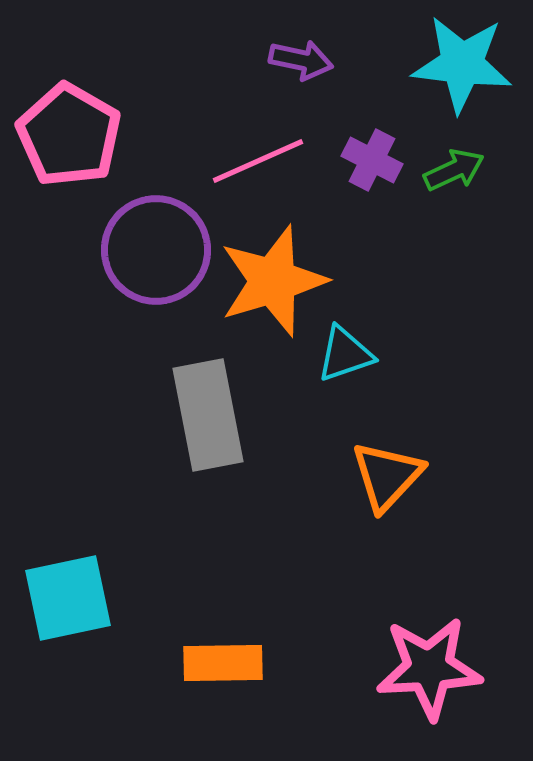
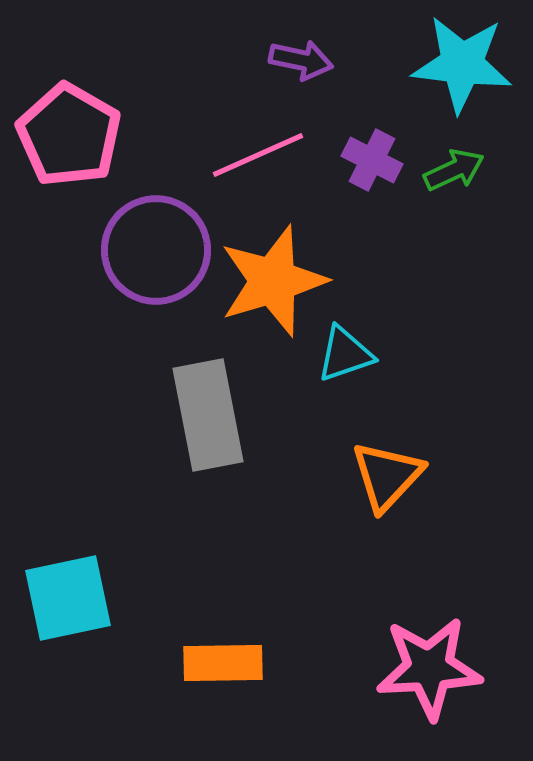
pink line: moved 6 px up
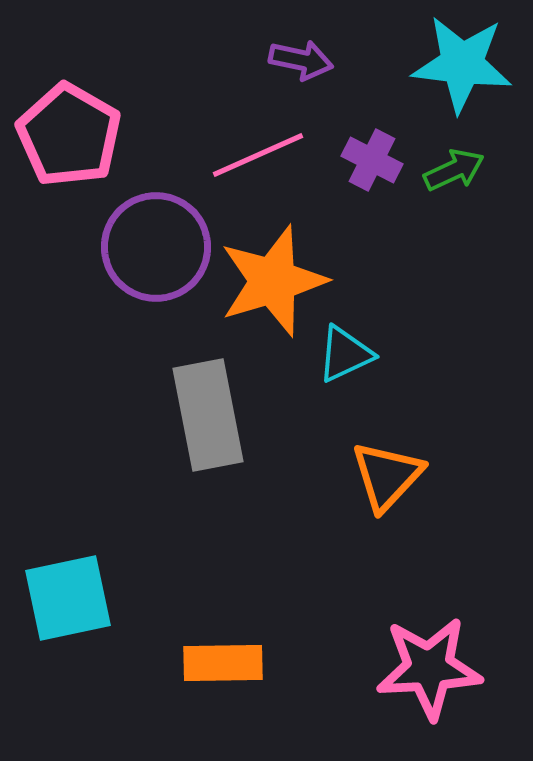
purple circle: moved 3 px up
cyan triangle: rotated 6 degrees counterclockwise
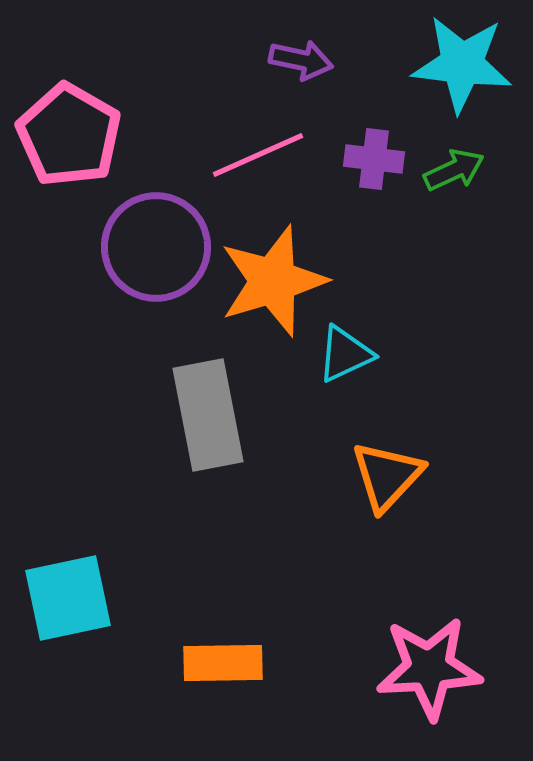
purple cross: moved 2 px right, 1 px up; rotated 20 degrees counterclockwise
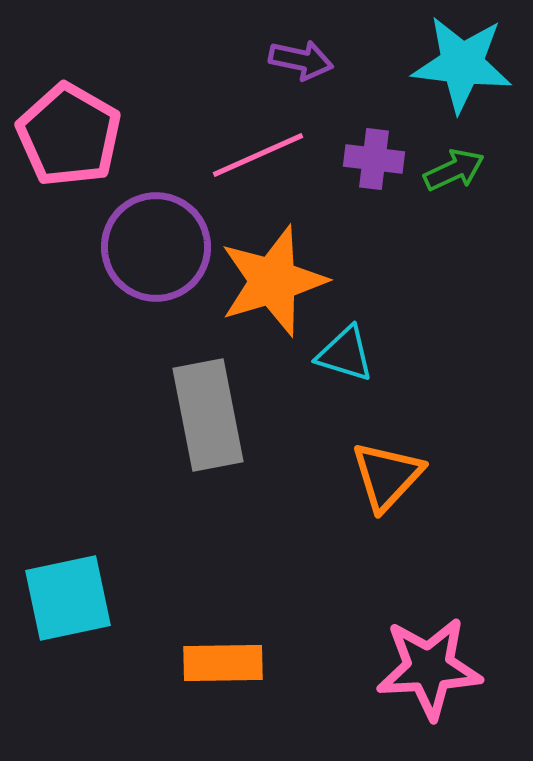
cyan triangle: rotated 42 degrees clockwise
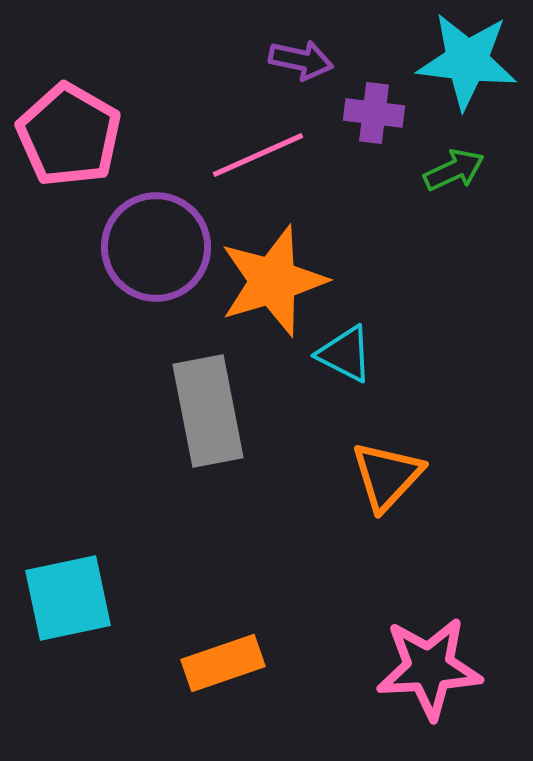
cyan star: moved 5 px right, 3 px up
purple cross: moved 46 px up
cyan triangle: rotated 10 degrees clockwise
gray rectangle: moved 4 px up
orange rectangle: rotated 18 degrees counterclockwise
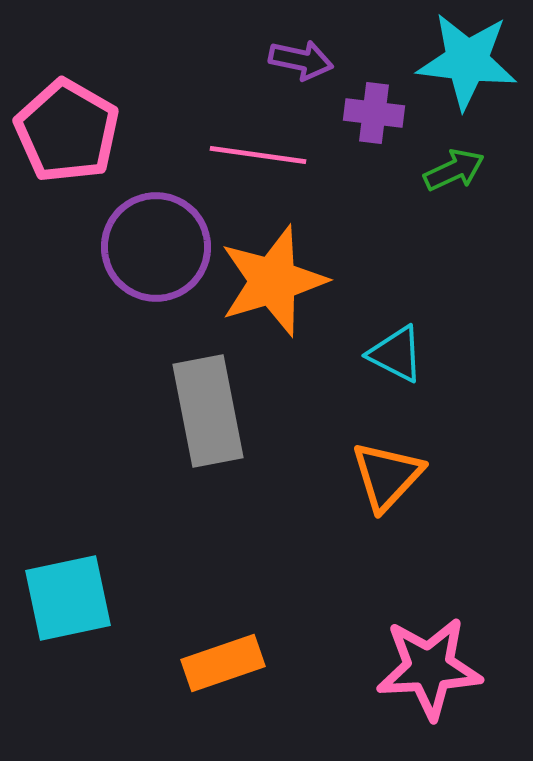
pink pentagon: moved 2 px left, 4 px up
pink line: rotated 32 degrees clockwise
cyan triangle: moved 51 px right
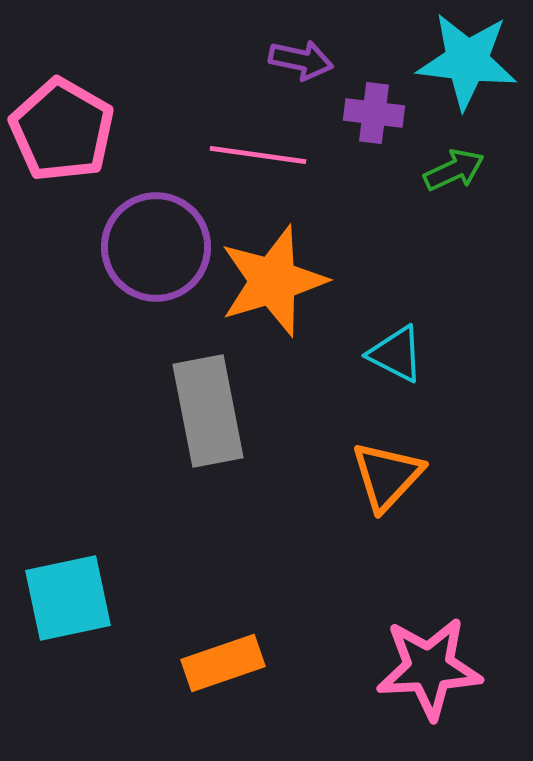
pink pentagon: moved 5 px left, 1 px up
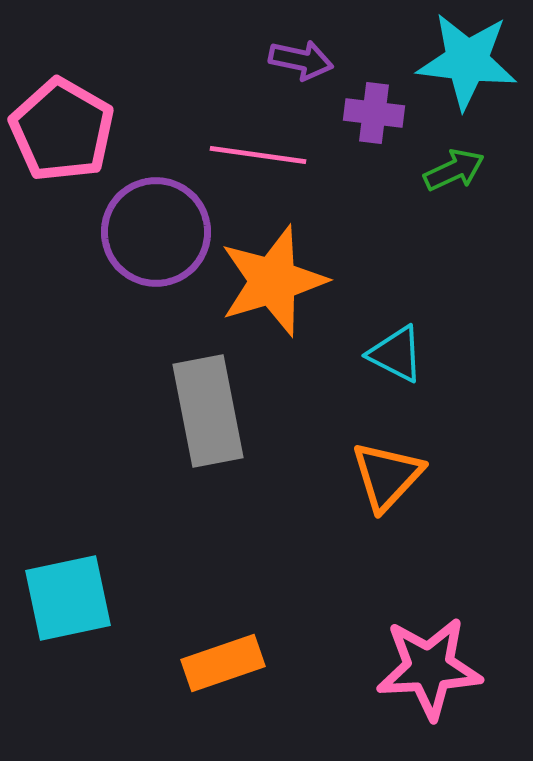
purple circle: moved 15 px up
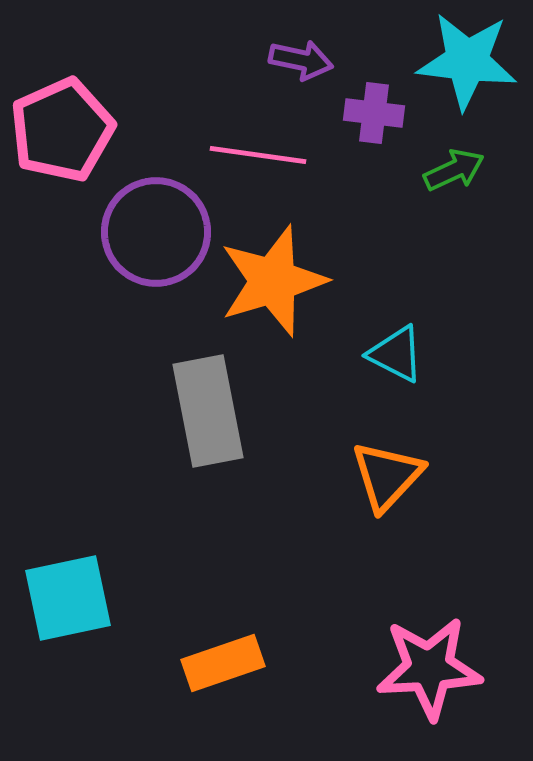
pink pentagon: rotated 18 degrees clockwise
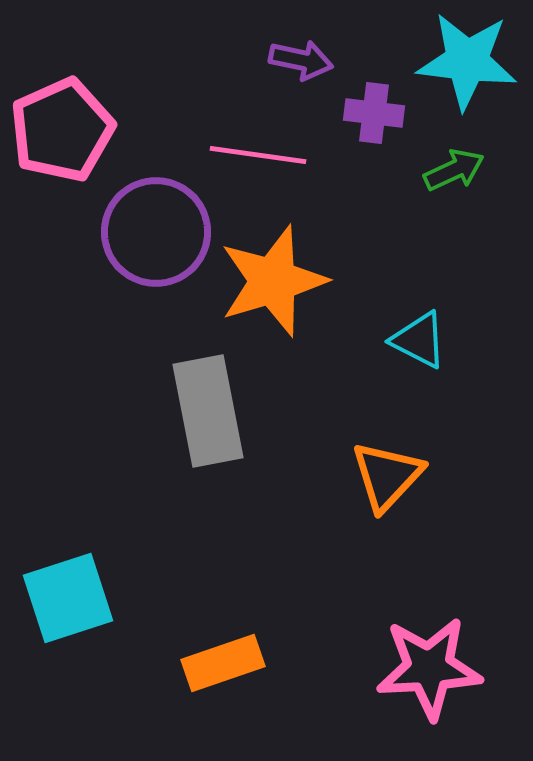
cyan triangle: moved 23 px right, 14 px up
cyan square: rotated 6 degrees counterclockwise
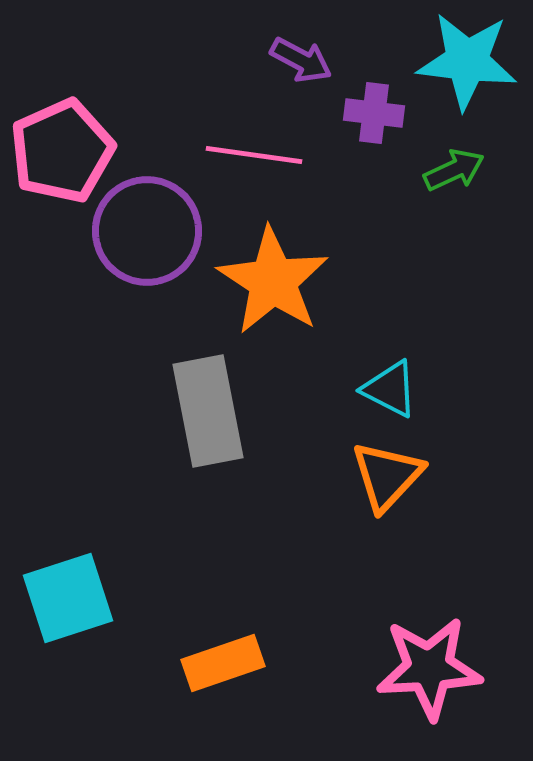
purple arrow: rotated 16 degrees clockwise
pink pentagon: moved 21 px down
pink line: moved 4 px left
purple circle: moved 9 px left, 1 px up
orange star: rotated 22 degrees counterclockwise
cyan triangle: moved 29 px left, 49 px down
